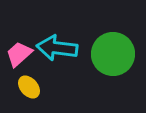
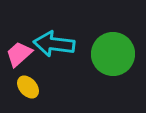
cyan arrow: moved 3 px left, 4 px up
yellow ellipse: moved 1 px left
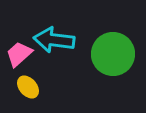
cyan arrow: moved 4 px up
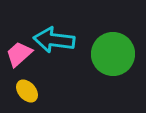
yellow ellipse: moved 1 px left, 4 px down
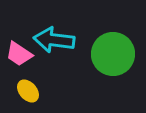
pink trapezoid: rotated 104 degrees counterclockwise
yellow ellipse: moved 1 px right
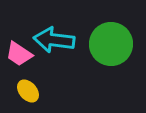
green circle: moved 2 px left, 10 px up
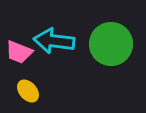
cyan arrow: moved 1 px down
pink trapezoid: moved 2 px up; rotated 12 degrees counterclockwise
